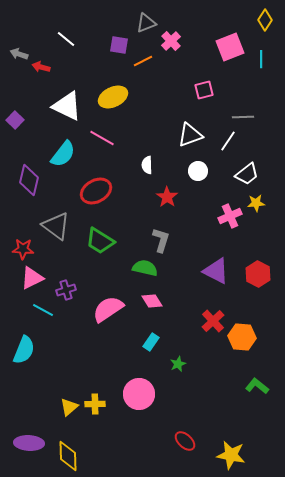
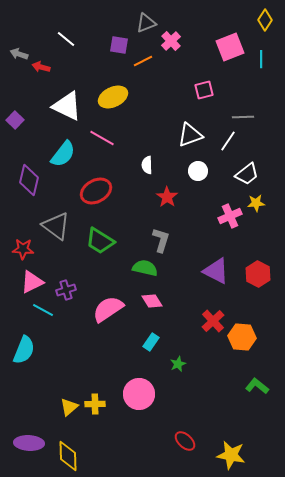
pink triangle at (32, 278): moved 4 px down
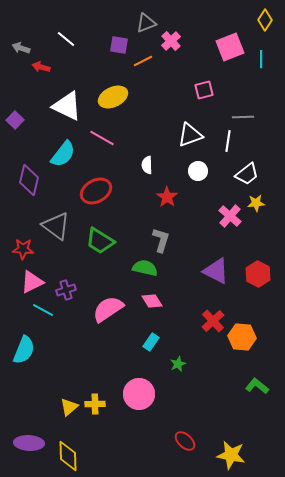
gray arrow at (19, 54): moved 2 px right, 6 px up
white line at (228, 141): rotated 25 degrees counterclockwise
pink cross at (230, 216): rotated 25 degrees counterclockwise
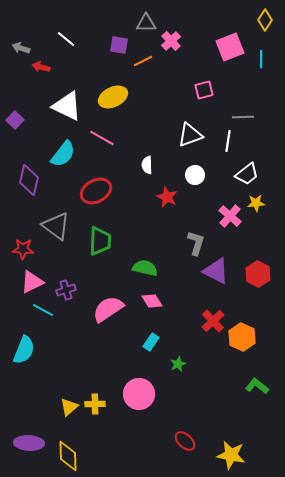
gray triangle at (146, 23): rotated 20 degrees clockwise
white circle at (198, 171): moved 3 px left, 4 px down
red star at (167, 197): rotated 10 degrees counterclockwise
gray L-shape at (161, 240): moved 35 px right, 3 px down
green trapezoid at (100, 241): rotated 120 degrees counterclockwise
orange hexagon at (242, 337): rotated 20 degrees clockwise
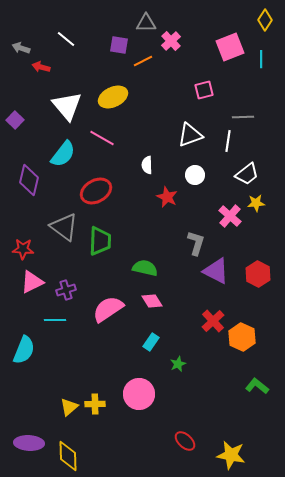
white triangle at (67, 106): rotated 24 degrees clockwise
gray triangle at (56, 226): moved 8 px right, 1 px down
cyan line at (43, 310): moved 12 px right, 10 px down; rotated 30 degrees counterclockwise
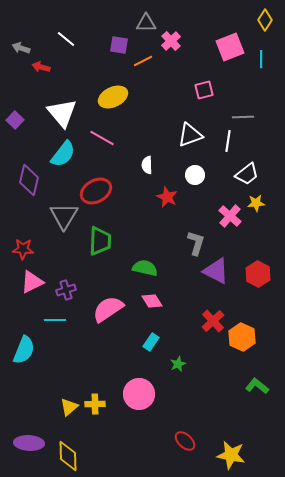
white triangle at (67, 106): moved 5 px left, 7 px down
gray triangle at (64, 227): moved 11 px up; rotated 24 degrees clockwise
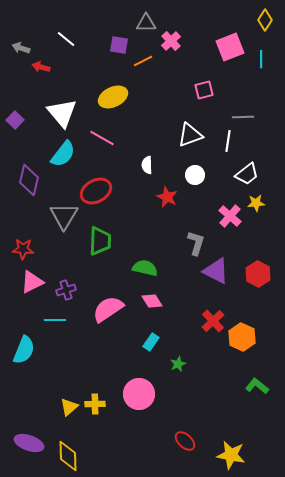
purple ellipse at (29, 443): rotated 16 degrees clockwise
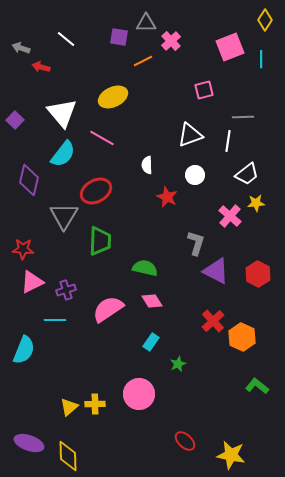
purple square at (119, 45): moved 8 px up
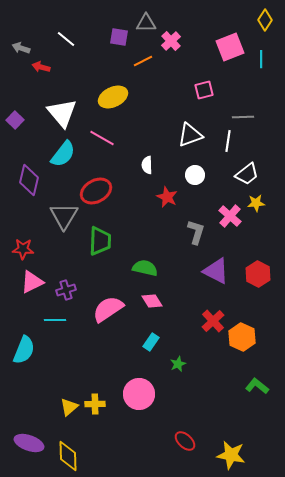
gray L-shape at (196, 243): moved 11 px up
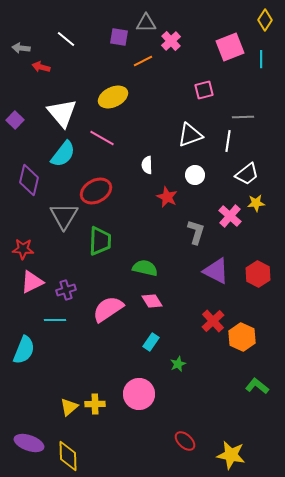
gray arrow at (21, 48): rotated 12 degrees counterclockwise
